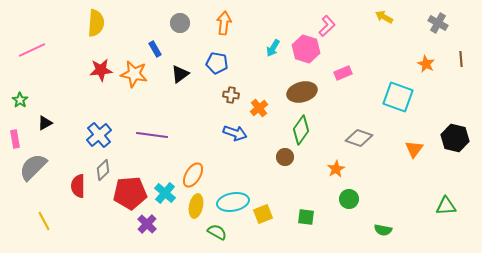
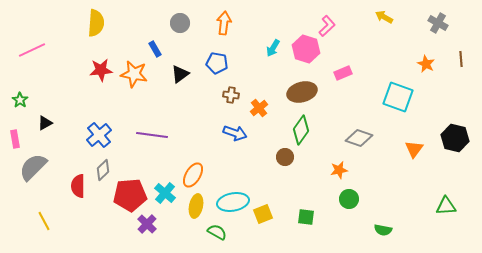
orange star at (336, 169): moved 3 px right, 1 px down; rotated 18 degrees clockwise
red pentagon at (130, 193): moved 2 px down
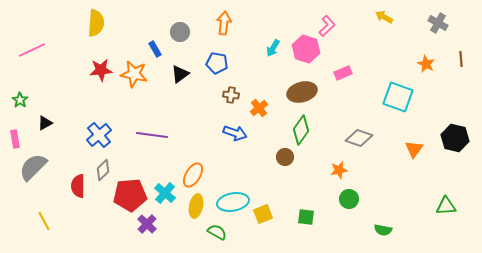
gray circle at (180, 23): moved 9 px down
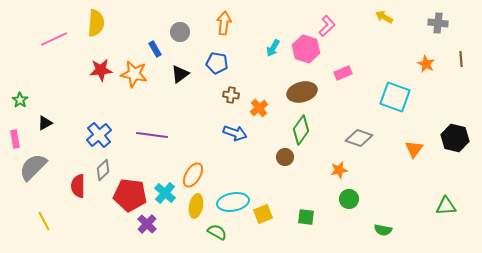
gray cross at (438, 23): rotated 24 degrees counterclockwise
pink line at (32, 50): moved 22 px right, 11 px up
cyan square at (398, 97): moved 3 px left
red pentagon at (130, 195): rotated 12 degrees clockwise
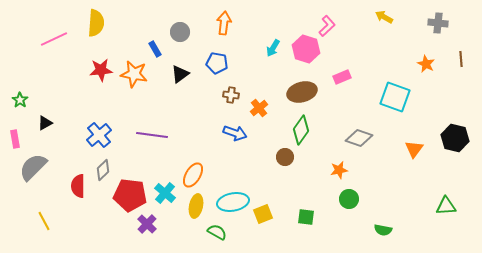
pink rectangle at (343, 73): moved 1 px left, 4 px down
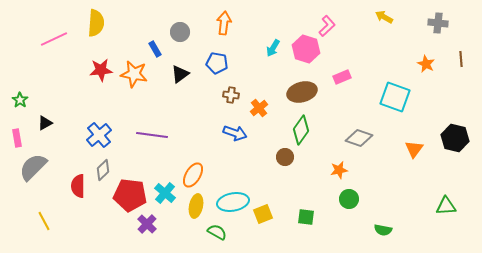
pink rectangle at (15, 139): moved 2 px right, 1 px up
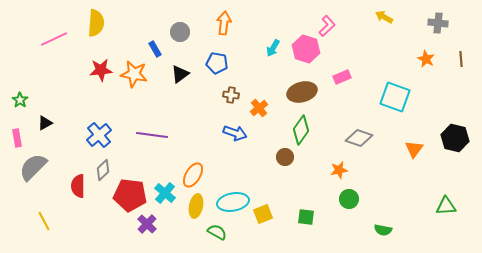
orange star at (426, 64): moved 5 px up
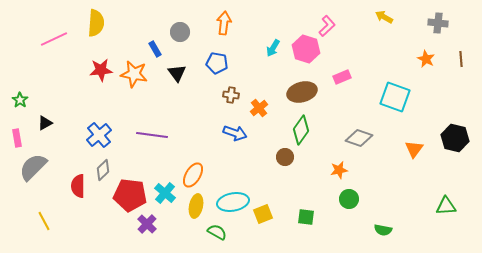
black triangle at (180, 74): moved 3 px left, 1 px up; rotated 30 degrees counterclockwise
